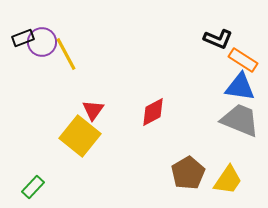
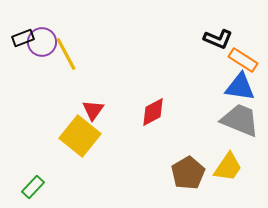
yellow trapezoid: moved 13 px up
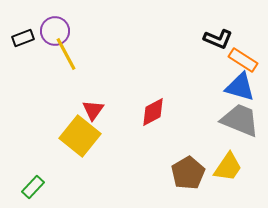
purple circle: moved 13 px right, 11 px up
blue triangle: rotated 8 degrees clockwise
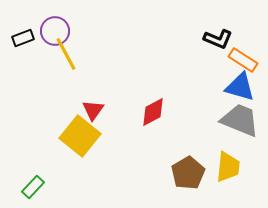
yellow trapezoid: rotated 28 degrees counterclockwise
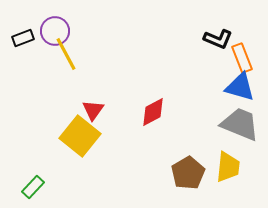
orange rectangle: moved 1 px left, 2 px up; rotated 36 degrees clockwise
gray trapezoid: moved 4 px down
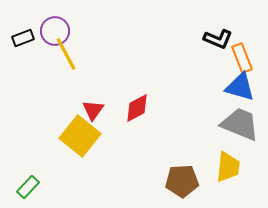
red diamond: moved 16 px left, 4 px up
brown pentagon: moved 6 px left, 8 px down; rotated 28 degrees clockwise
green rectangle: moved 5 px left
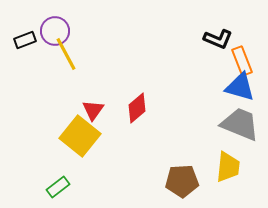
black rectangle: moved 2 px right, 2 px down
orange rectangle: moved 3 px down
red diamond: rotated 12 degrees counterclockwise
green rectangle: moved 30 px right; rotated 10 degrees clockwise
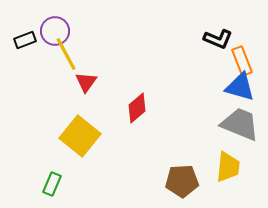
red triangle: moved 7 px left, 28 px up
green rectangle: moved 6 px left, 3 px up; rotated 30 degrees counterclockwise
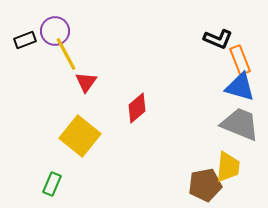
orange rectangle: moved 2 px left, 1 px up
brown pentagon: moved 23 px right, 4 px down; rotated 8 degrees counterclockwise
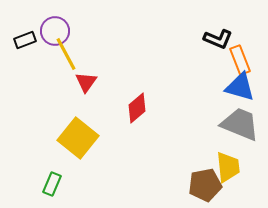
yellow square: moved 2 px left, 2 px down
yellow trapezoid: rotated 12 degrees counterclockwise
